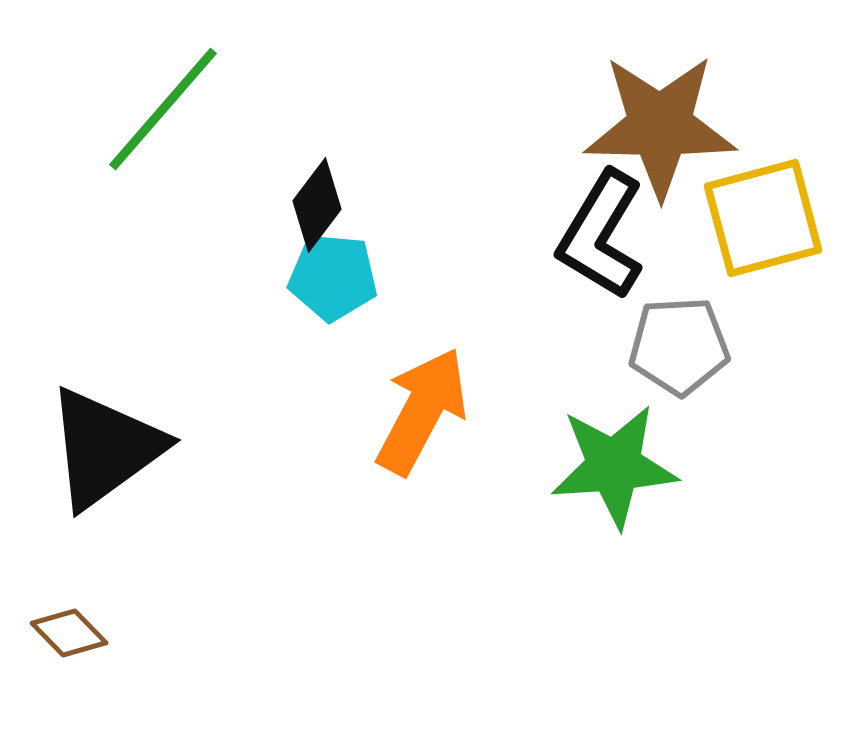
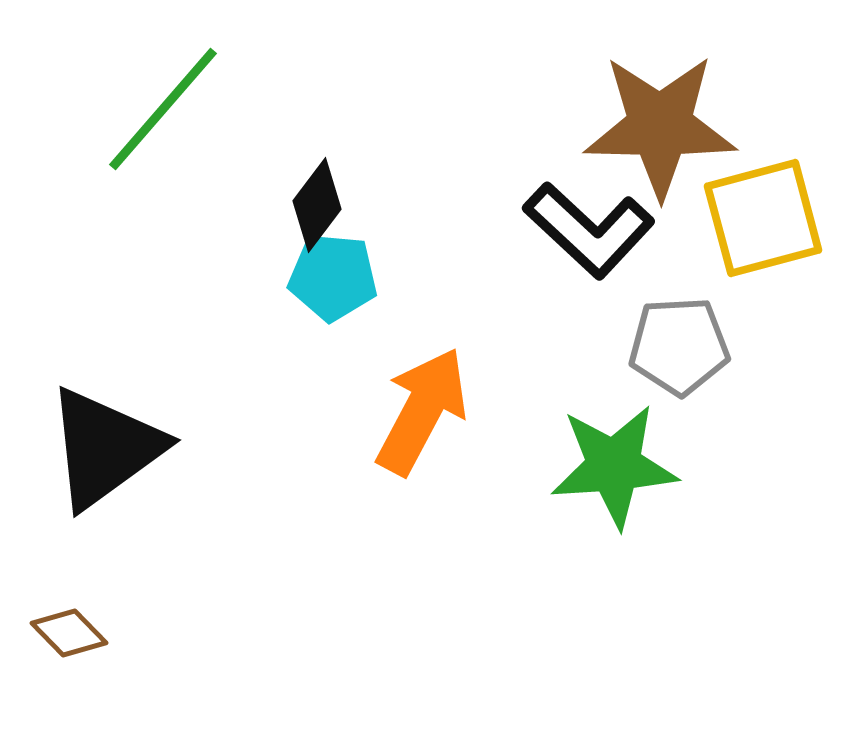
black L-shape: moved 12 px left, 5 px up; rotated 78 degrees counterclockwise
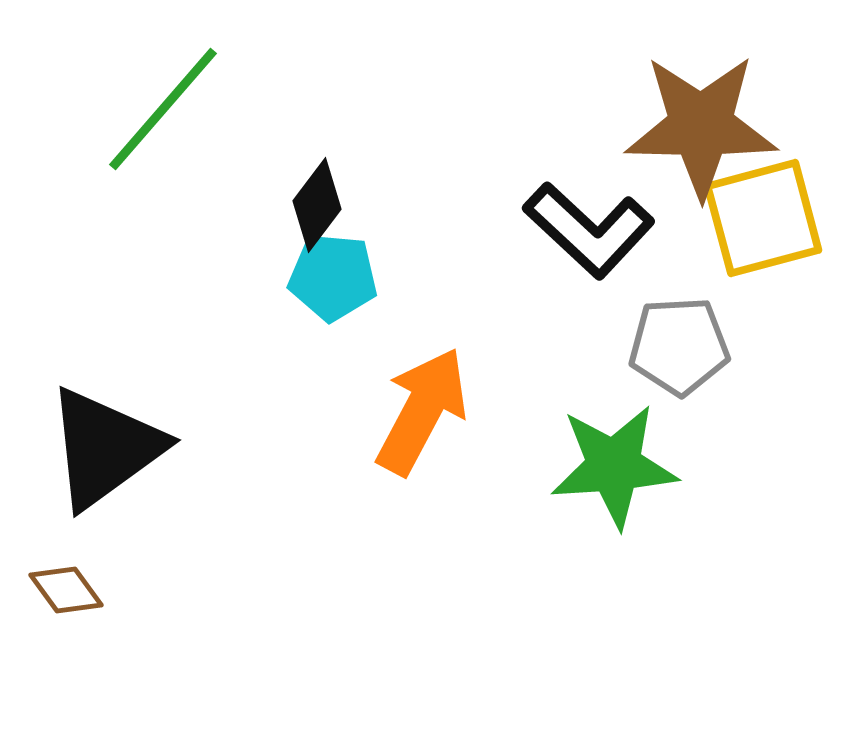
brown star: moved 41 px right
brown diamond: moved 3 px left, 43 px up; rotated 8 degrees clockwise
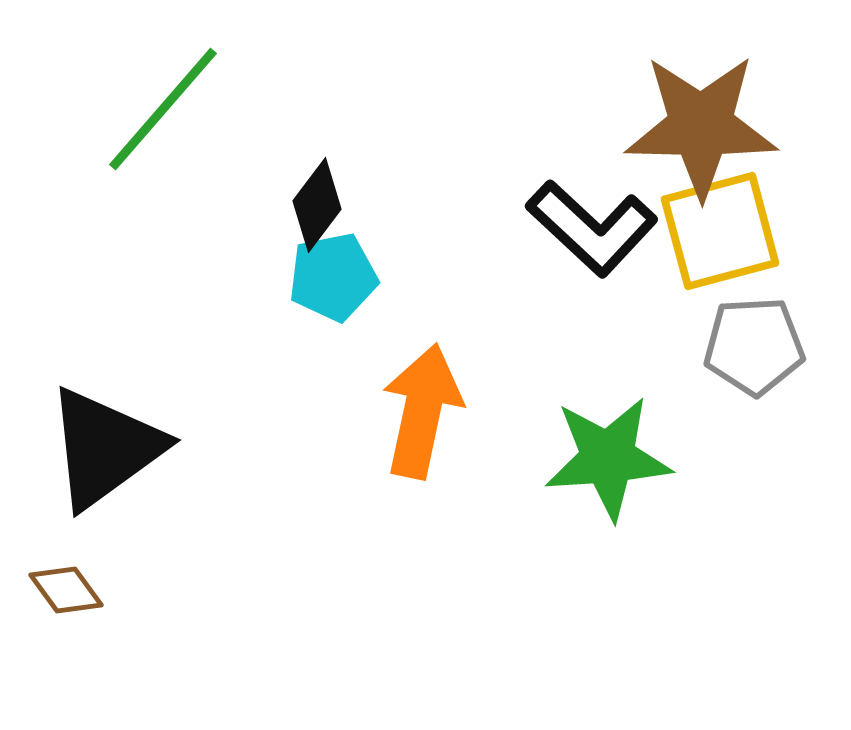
yellow square: moved 43 px left, 13 px down
black L-shape: moved 3 px right, 2 px up
cyan pentagon: rotated 16 degrees counterclockwise
gray pentagon: moved 75 px right
orange arrow: rotated 16 degrees counterclockwise
green star: moved 6 px left, 8 px up
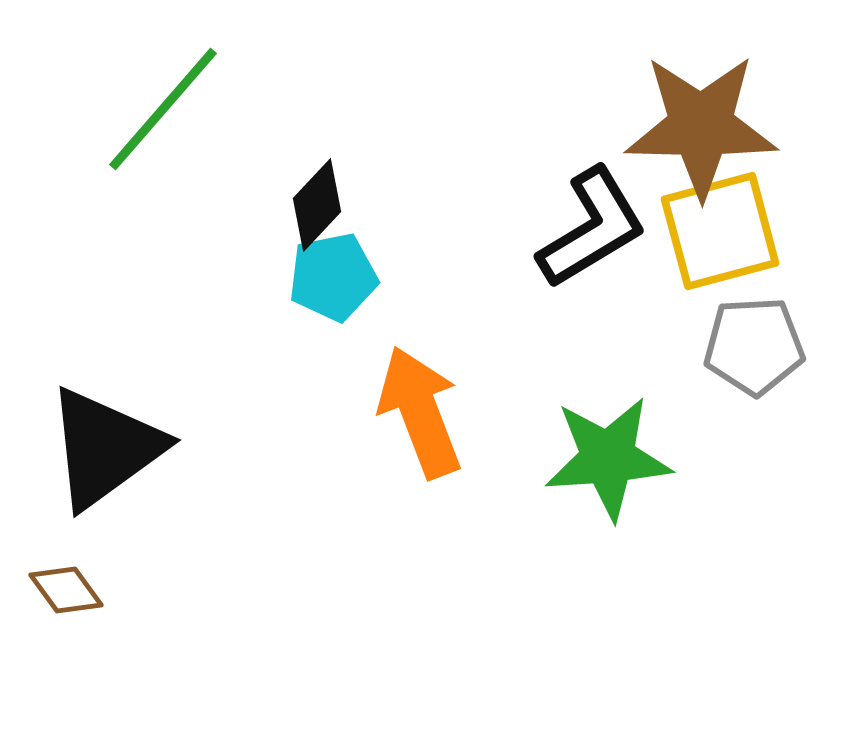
black diamond: rotated 6 degrees clockwise
black L-shape: rotated 74 degrees counterclockwise
orange arrow: moved 2 px left, 1 px down; rotated 33 degrees counterclockwise
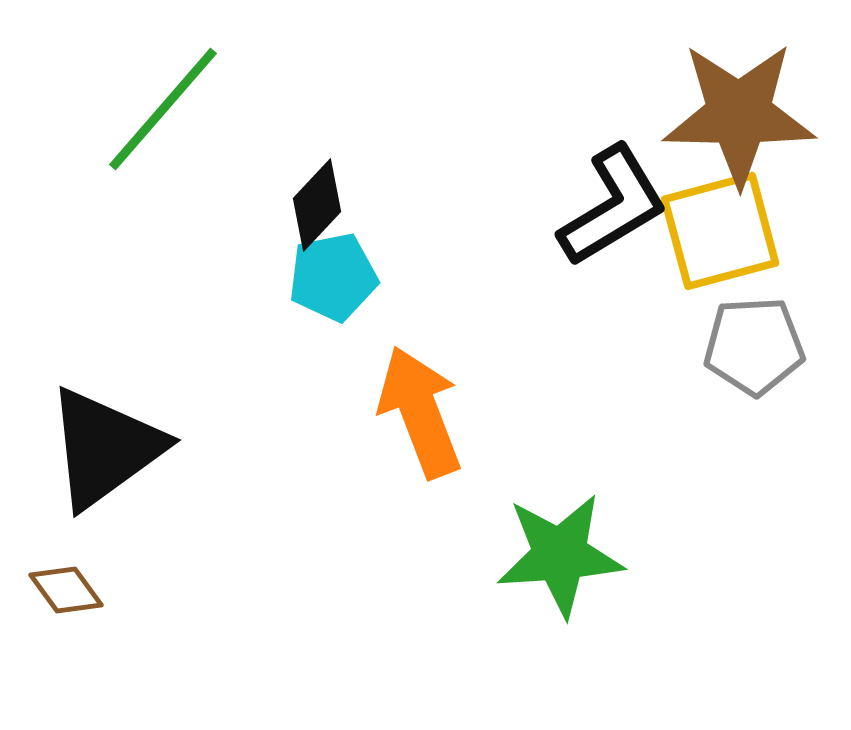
brown star: moved 38 px right, 12 px up
black L-shape: moved 21 px right, 22 px up
green star: moved 48 px left, 97 px down
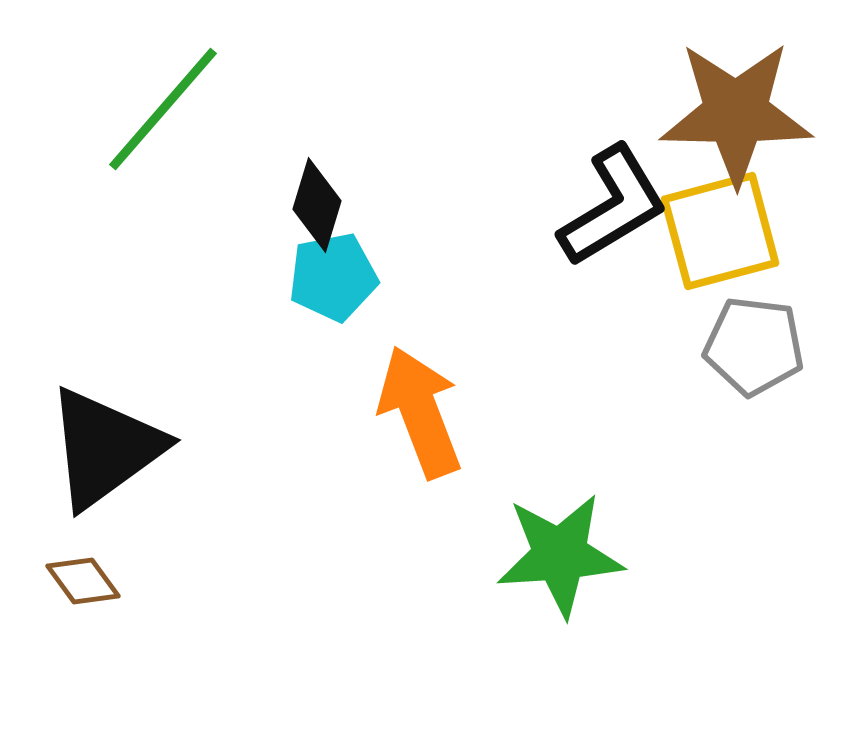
brown star: moved 3 px left, 1 px up
black diamond: rotated 26 degrees counterclockwise
gray pentagon: rotated 10 degrees clockwise
brown diamond: moved 17 px right, 9 px up
